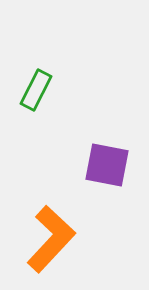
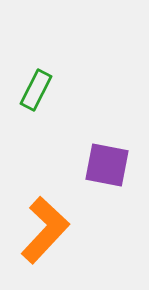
orange L-shape: moved 6 px left, 9 px up
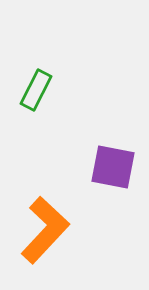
purple square: moved 6 px right, 2 px down
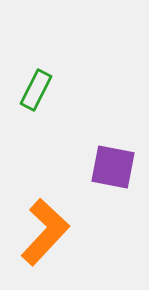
orange L-shape: moved 2 px down
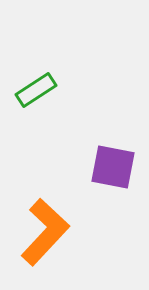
green rectangle: rotated 30 degrees clockwise
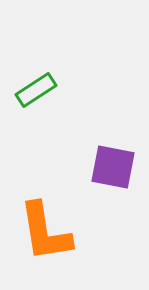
orange L-shape: rotated 128 degrees clockwise
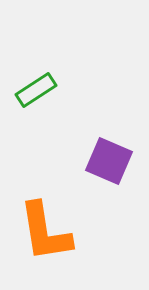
purple square: moved 4 px left, 6 px up; rotated 12 degrees clockwise
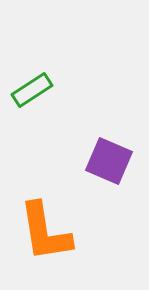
green rectangle: moved 4 px left
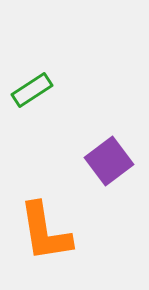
purple square: rotated 30 degrees clockwise
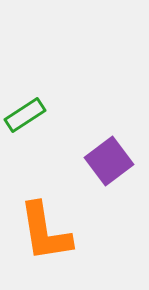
green rectangle: moved 7 px left, 25 px down
